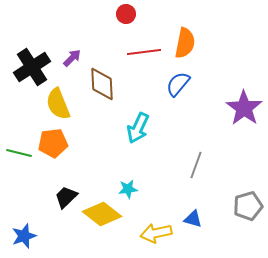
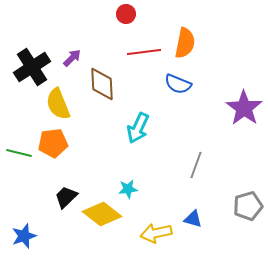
blue semicircle: rotated 108 degrees counterclockwise
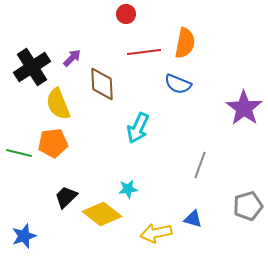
gray line: moved 4 px right
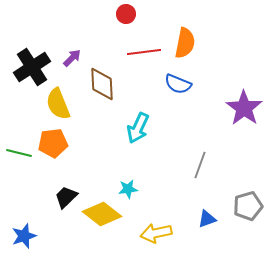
blue triangle: moved 14 px right; rotated 36 degrees counterclockwise
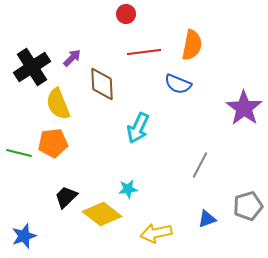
orange semicircle: moved 7 px right, 2 px down
gray line: rotated 8 degrees clockwise
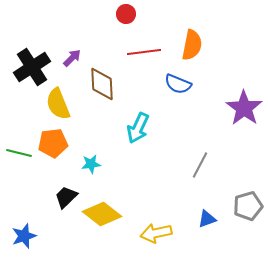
cyan star: moved 37 px left, 25 px up
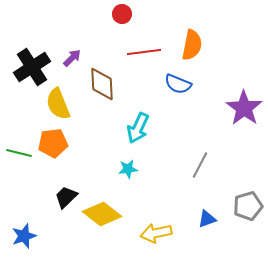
red circle: moved 4 px left
cyan star: moved 37 px right, 5 px down
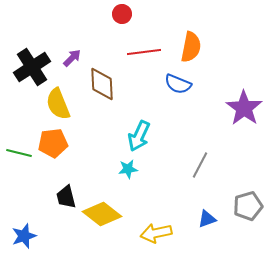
orange semicircle: moved 1 px left, 2 px down
cyan arrow: moved 1 px right, 8 px down
black trapezoid: rotated 60 degrees counterclockwise
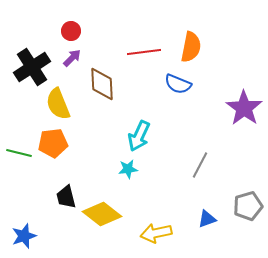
red circle: moved 51 px left, 17 px down
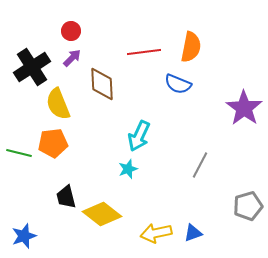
cyan star: rotated 12 degrees counterclockwise
blue triangle: moved 14 px left, 14 px down
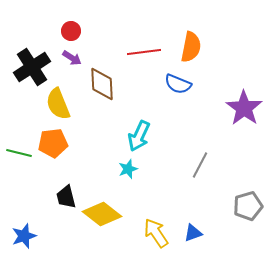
purple arrow: rotated 78 degrees clockwise
yellow arrow: rotated 68 degrees clockwise
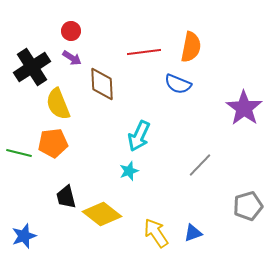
gray line: rotated 16 degrees clockwise
cyan star: moved 1 px right, 2 px down
